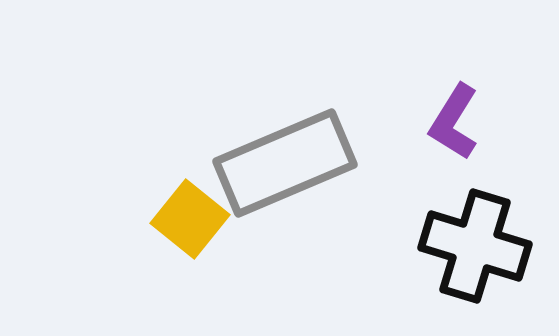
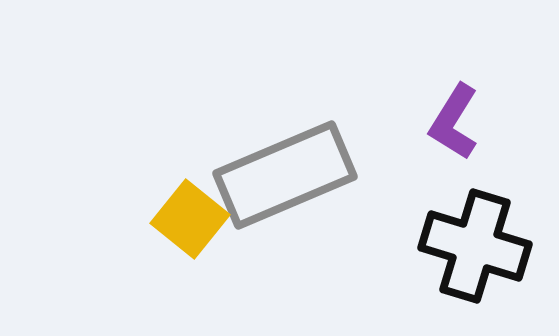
gray rectangle: moved 12 px down
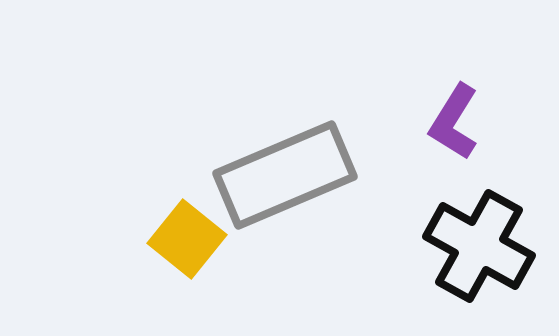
yellow square: moved 3 px left, 20 px down
black cross: moved 4 px right; rotated 12 degrees clockwise
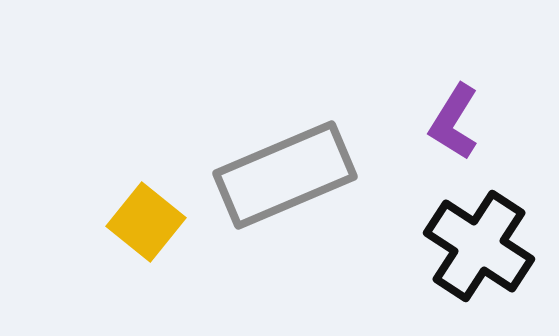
yellow square: moved 41 px left, 17 px up
black cross: rotated 4 degrees clockwise
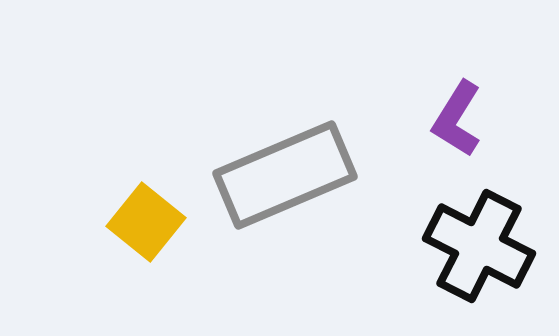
purple L-shape: moved 3 px right, 3 px up
black cross: rotated 6 degrees counterclockwise
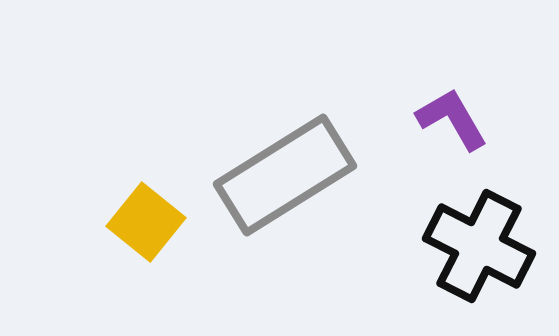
purple L-shape: moved 5 px left; rotated 118 degrees clockwise
gray rectangle: rotated 9 degrees counterclockwise
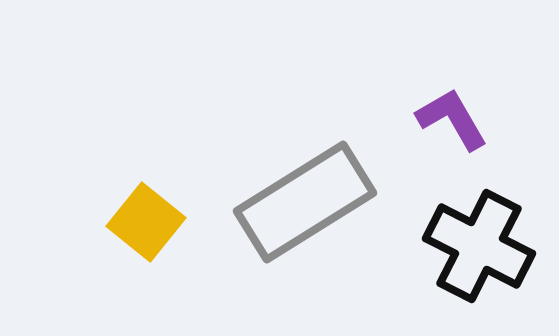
gray rectangle: moved 20 px right, 27 px down
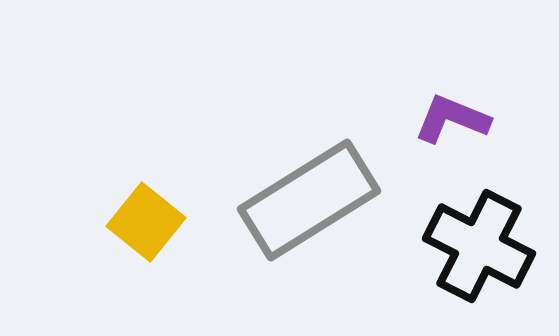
purple L-shape: rotated 38 degrees counterclockwise
gray rectangle: moved 4 px right, 2 px up
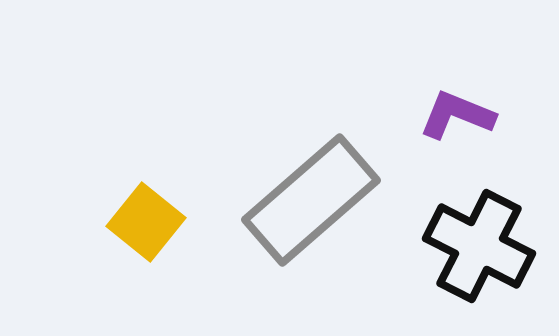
purple L-shape: moved 5 px right, 4 px up
gray rectangle: moved 2 px right; rotated 9 degrees counterclockwise
